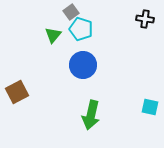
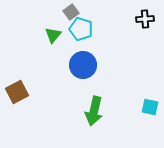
black cross: rotated 12 degrees counterclockwise
green arrow: moved 3 px right, 4 px up
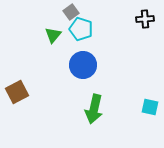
green arrow: moved 2 px up
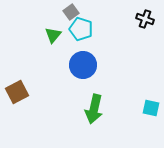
black cross: rotated 24 degrees clockwise
cyan square: moved 1 px right, 1 px down
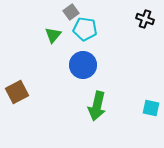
cyan pentagon: moved 4 px right; rotated 10 degrees counterclockwise
green arrow: moved 3 px right, 3 px up
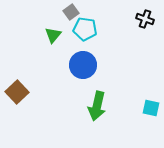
brown square: rotated 15 degrees counterclockwise
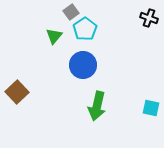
black cross: moved 4 px right, 1 px up
cyan pentagon: rotated 30 degrees clockwise
green triangle: moved 1 px right, 1 px down
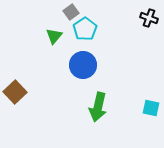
brown square: moved 2 px left
green arrow: moved 1 px right, 1 px down
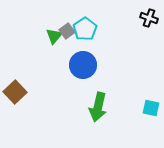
gray square: moved 4 px left, 19 px down
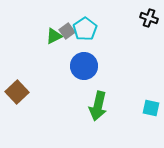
green triangle: rotated 24 degrees clockwise
blue circle: moved 1 px right, 1 px down
brown square: moved 2 px right
green arrow: moved 1 px up
